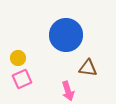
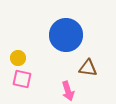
pink square: rotated 36 degrees clockwise
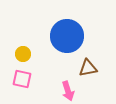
blue circle: moved 1 px right, 1 px down
yellow circle: moved 5 px right, 4 px up
brown triangle: rotated 18 degrees counterclockwise
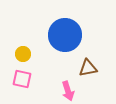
blue circle: moved 2 px left, 1 px up
